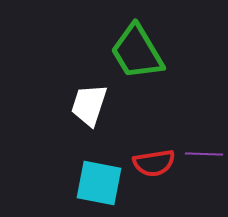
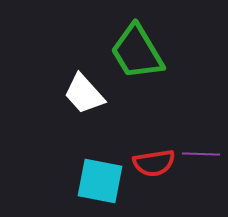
white trapezoid: moved 5 px left, 11 px up; rotated 60 degrees counterclockwise
purple line: moved 3 px left
cyan square: moved 1 px right, 2 px up
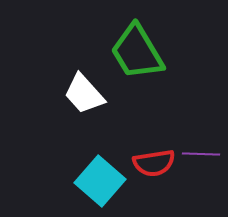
cyan square: rotated 30 degrees clockwise
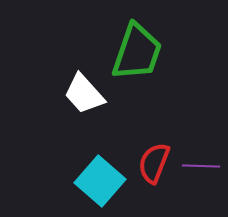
green trapezoid: rotated 130 degrees counterclockwise
purple line: moved 12 px down
red semicircle: rotated 120 degrees clockwise
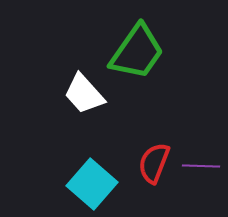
green trapezoid: rotated 16 degrees clockwise
cyan square: moved 8 px left, 3 px down
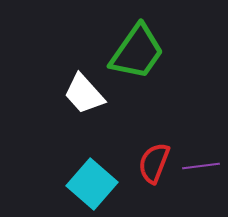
purple line: rotated 9 degrees counterclockwise
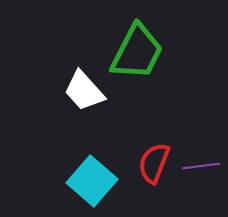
green trapezoid: rotated 8 degrees counterclockwise
white trapezoid: moved 3 px up
cyan square: moved 3 px up
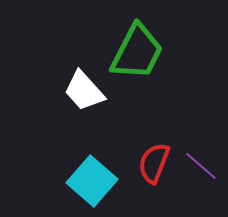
purple line: rotated 48 degrees clockwise
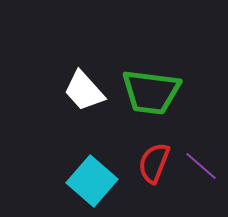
green trapezoid: moved 14 px right, 40 px down; rotated 70 degrees clockwise
